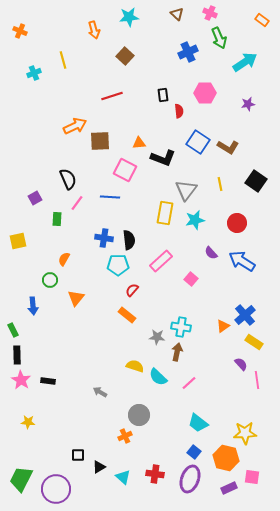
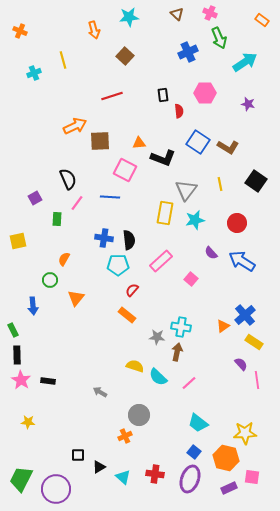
purple star at (248, 104): rotated 24 degrees clockwise
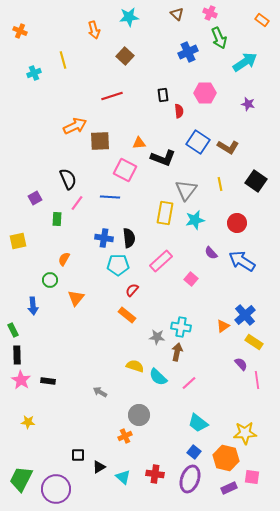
black semicircle at (129, 240): moved 2 px up
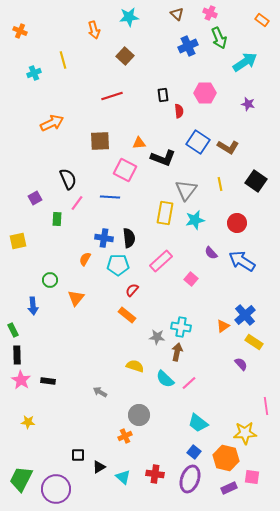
blue cross at (188, 52): moved 6 px up
orange arrow at (75, 126): moved 23 px left, 3 px up
orange semicircle at (64, 259): moved 21 px right
cyan semicircle at (158, 377): moved 7 px right, 2 px down
pink line at (257, 380): moved 9 px right, 26 px down
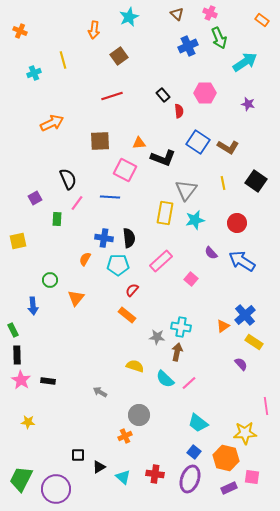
cyan star at (129, 17): rotated 18 degrees counterclockwise
orange arrow at (94, 30): rotated 24 degrees clockwise
brown square at (125, 56): moved 6 px left; rotated 12 degrees clockwise
black rectangle at (163, 95): rotated 32 degrees counterclockwise
yellow line at (220, 184): moved 3 px right, 1 px up
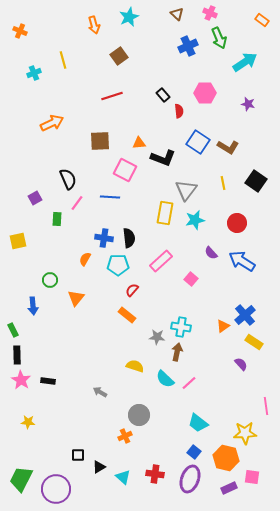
orange arrow at (94, 30): moved 5 px up; rotated 24 degrees counterclockwise
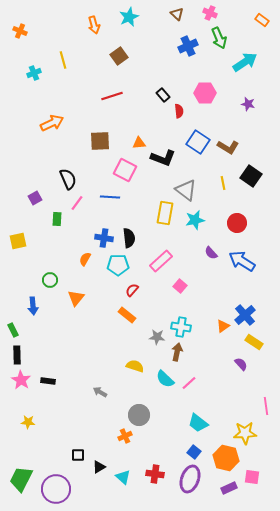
black square at (256, 181): moved 5 px left, 5 px up
gray triangle at (186, 190): rotated 30 degrees counterclockwise
pink square at (191, 279): moved 11 px left, 7 px down
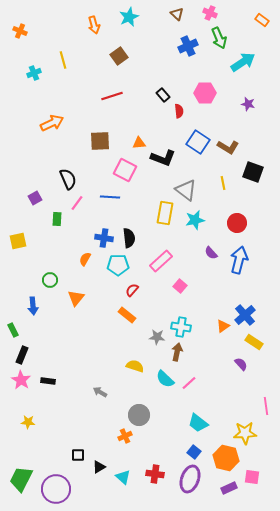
cyan arrow at (245, 62): moved 2 px left
black square at (251, 176): moved 2 px right, 4 px up; rotated 15 degrees counterclockwise
blue arrow at (242, 261): moved 3 px left, 1 px up; rotated 72 degrees clockwise
black rectangle at (17, 355): moved 5 px right; rotated 24 degrees clockwise
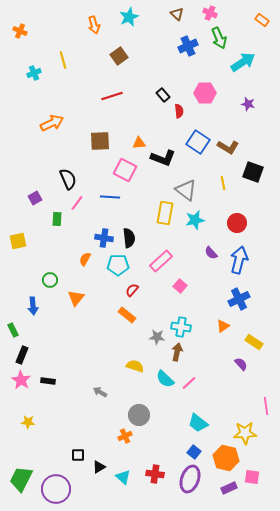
blue cross at (245, 315): moved 6 px left, 16 px up; rotated 15 degrees clockwise
